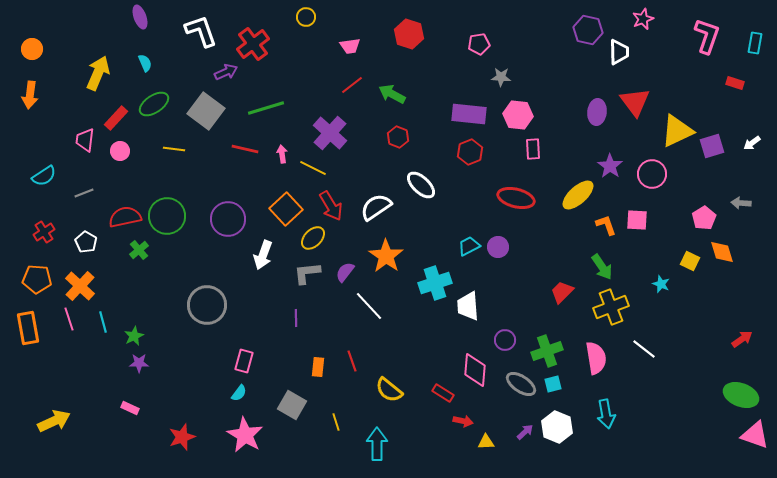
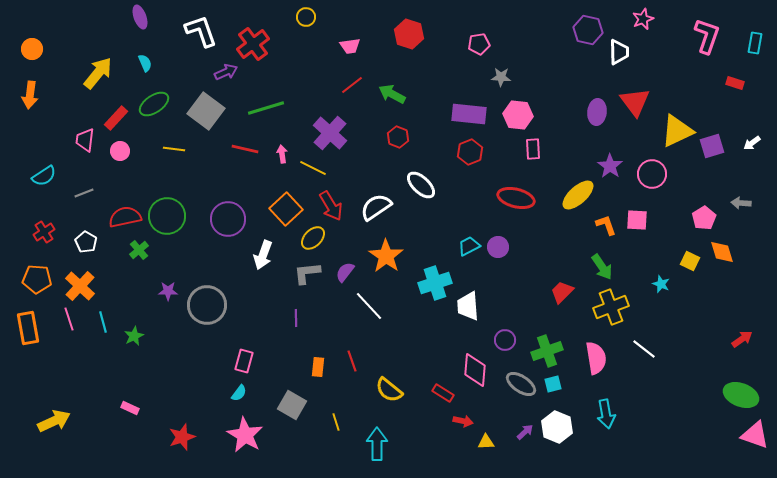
yellow arrow at (98, 73): rotated 16 degrees clockwise
purple star at (139, 363): moved 29 px right, 72 px up
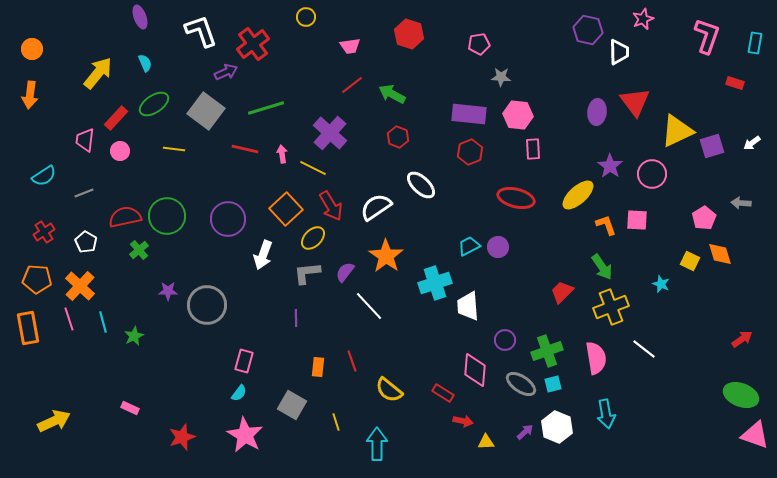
orange diamond at (722, 252): moved 2 px left, 2 px down
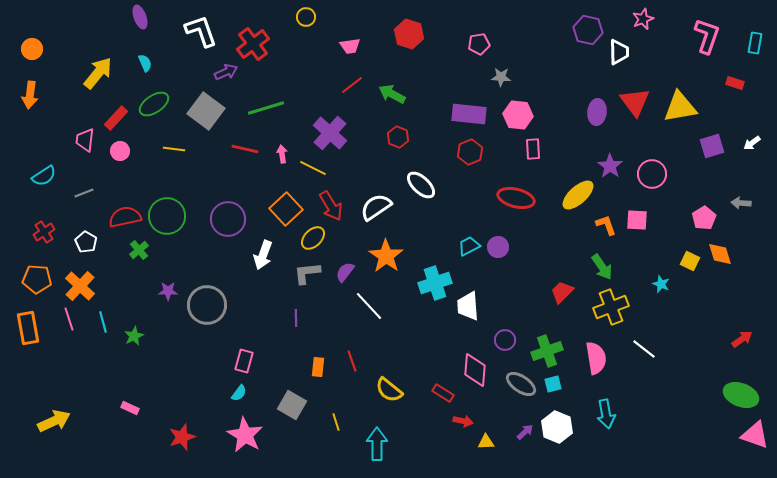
yellow triangle at (677, 131): moved 3 px right, 24 px up; rotated 15 degrees clockwise
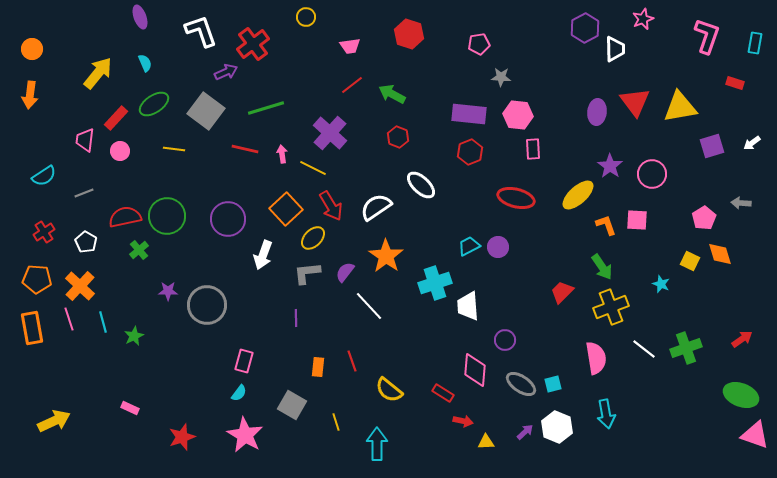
purple hexagon at (588, 30): moved 3 px left, 2 px up; rotated 20 degrees clockwise
white trapezoid at (619, 52): moved 4 px left, 3 px up
orange rectangle at (28, 328): moved 4 px right
green cross at (547, 351): moved 139 px right, 3 px up
